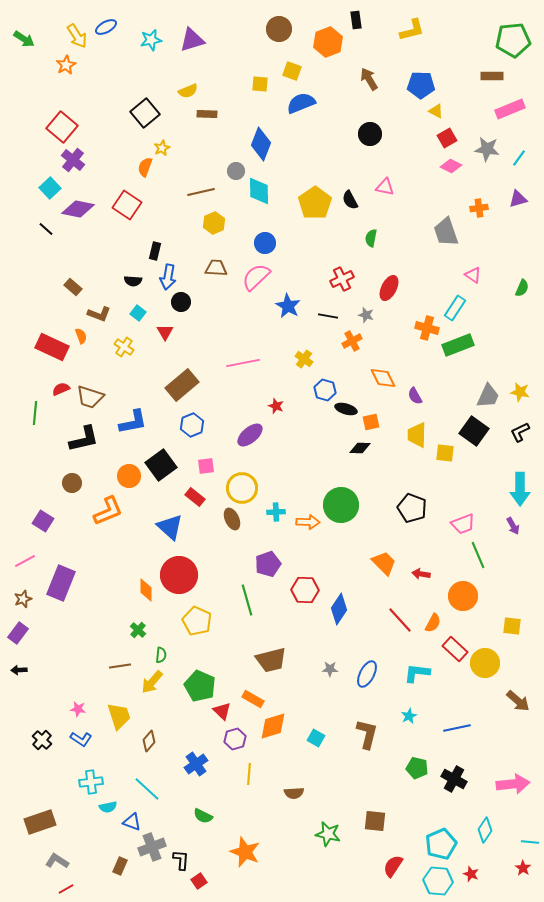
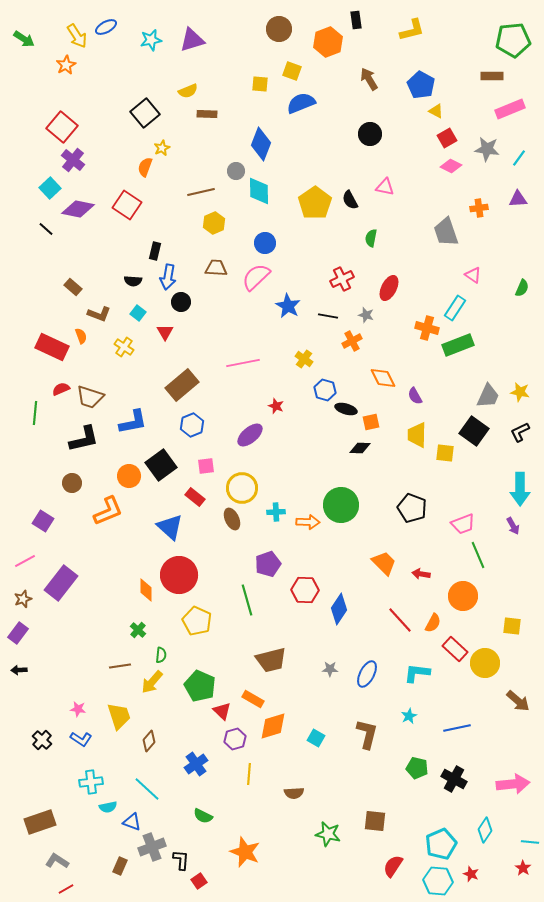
blue pentagon at (421, 85): rotated 28 degrees clockwise
purple triangle at (518, 199): rotated 12 degrees clockwise
purple rectangle at (61, 583): rotated 16 degrees clockwise
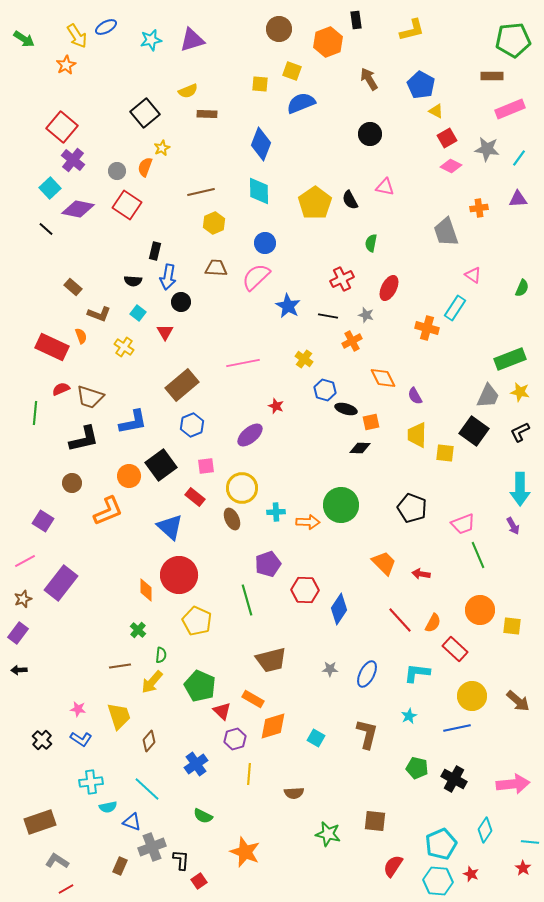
gray circle at (236, 171): moved 119 px left
green semicircle at (371, 238): moved 5 px down
green rectangle at (458, 345): moved 52 px right, 14 px down
orange circle at (463, 596): moved 17 px right, 14 px down
yellow circle at (485, 663): moved 13 px left, 33 px down
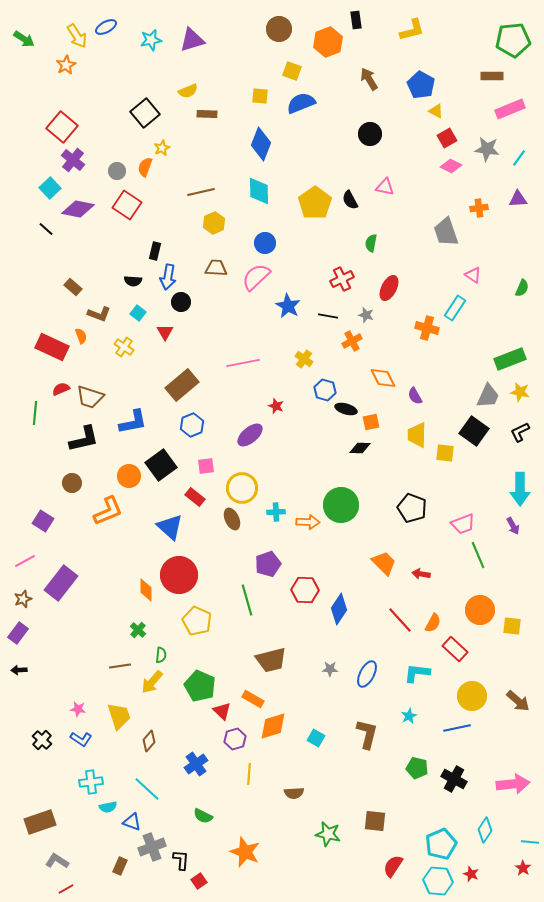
yellow square at (260, 84): moved 12 px down
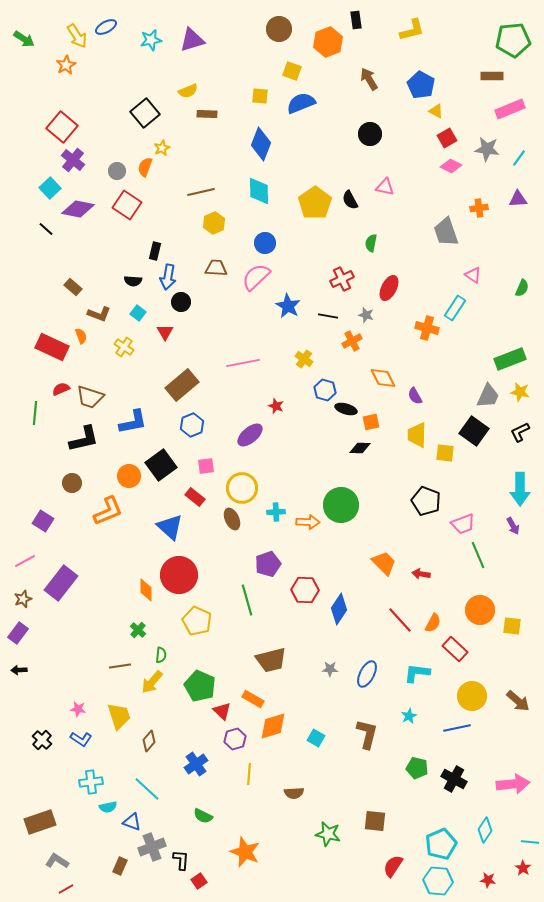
black pentagon at (412, 508): moved 14 px right, 7 px up
red star at (471, 874): moved 17 px right, 6 px down; rotated 14 degrees counterclockwise
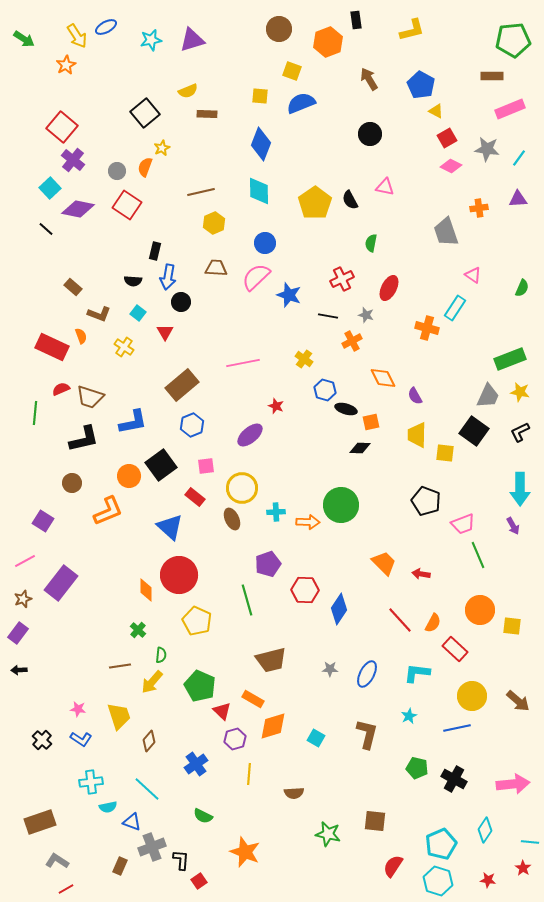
blue star at (288, 306): moved 1 px right, 11 px up; rotated 10 degrees counterclockwise
cyan hexagon at (438, 881): rotated 12 degrees clockwise
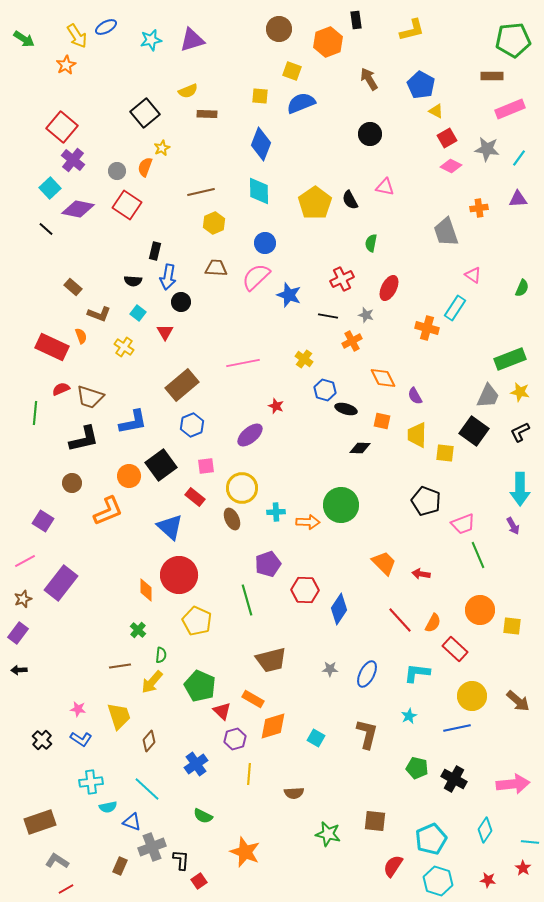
orange square at (371, 422): moved 11 px right, 1 px up; rotated 24 degrees clockwise
cyan pentagon at (441, 844): moved 10 px left, 5 px up
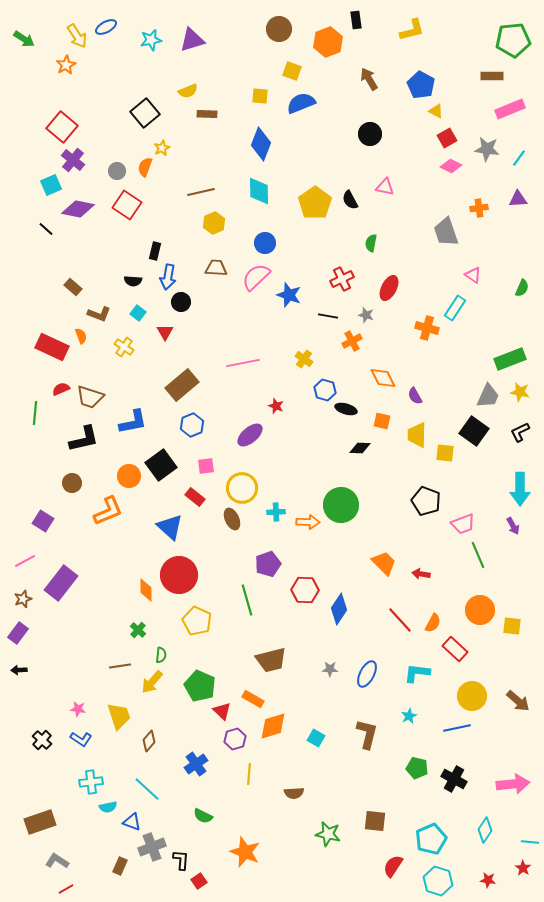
cyan square at (50, 188): moved 1 px right, 3 px up; rotated 20 degrees clockwise
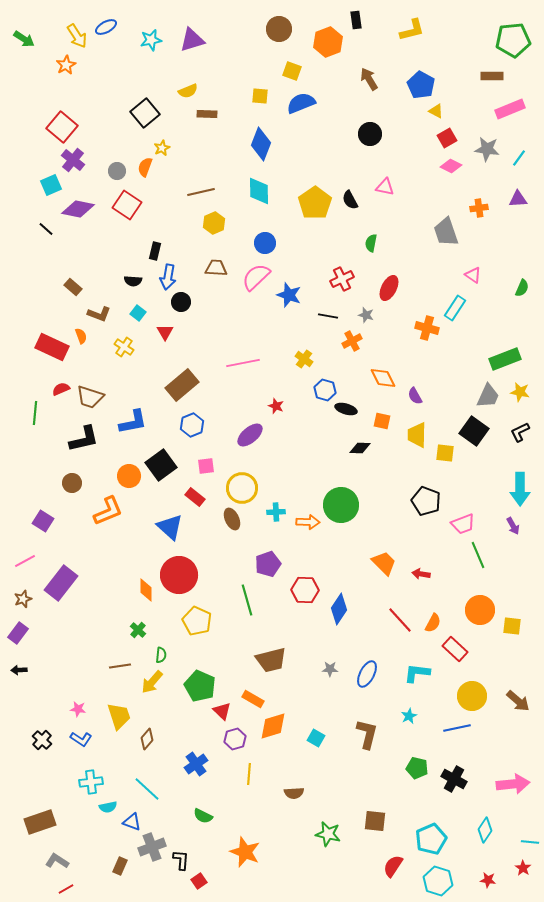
green rectangle at (510, 359): moved 5 px left
brown diamond at (149, 741): moved 2 px left, 2 px up
